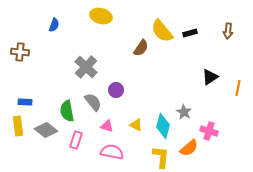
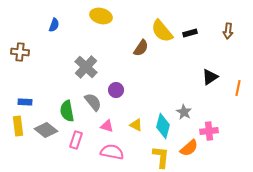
pink cross: rotated 24 degrees counterclockwise
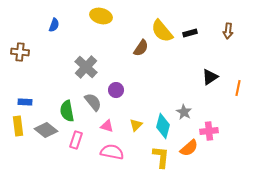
yellow triangle: rotated 48 degrees clockwise
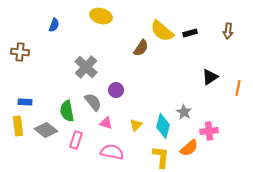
yellow semicircle: rotated 10 degrees counterclockwise
pink triangle: moved 1 px left, 3 px up
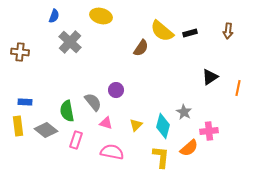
blue semicircle: moved 9 px up
gray cross: moved 16 px left, 25 px up
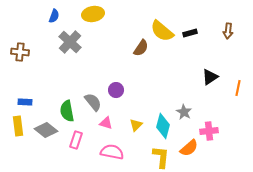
yellow ellipse: moved 8 px left, 2 px up; rotated 25 degrees counterclockwise
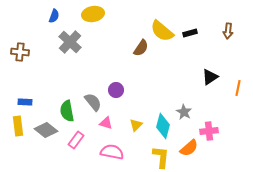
pink rectangle: rotated 18 degrees clockwise
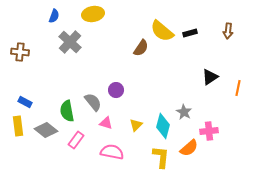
blue rectangle: rotated 24 degrees clockwise
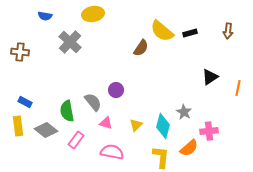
blue semicircle: moved 9 px left; rotated 80 degrees clockwise
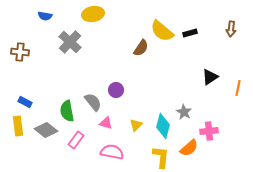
brown arrow: moved 3 px right, 2 px up
